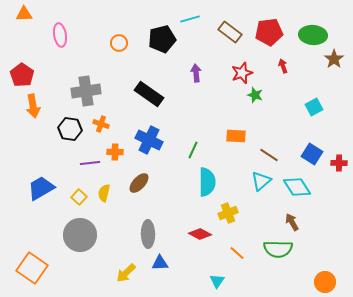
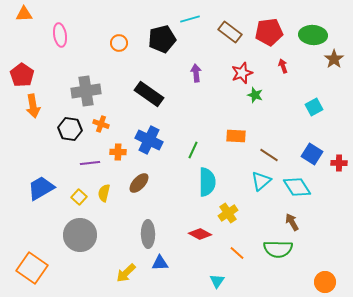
orange cross at (115, 152): moved 3 px right
yellow cross at (228, 213): rotated 12 degrees counterclockwise
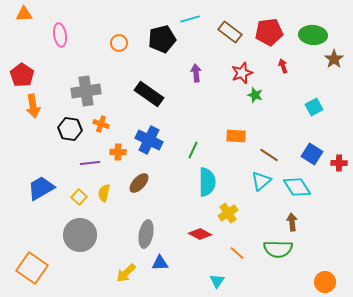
brown arrow at (292, 222): rotated 24 degrees clockwise
gray ellipse at (148, 234): moved 2 px left; rotated 12 degrees clockwise
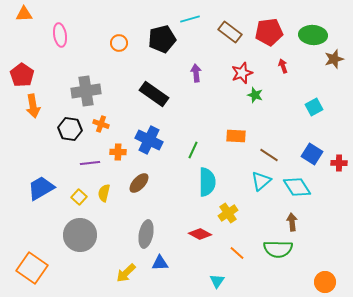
brown star at (334, 59): rotated 18 degrees clockwise
black rectangle at (149, 94): moved 5 px right
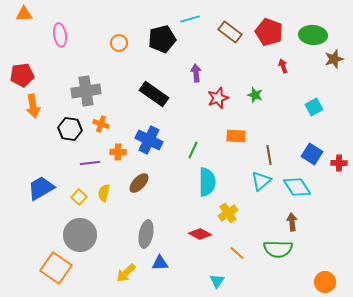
red pentagon at (269, 32): rotated 28 degrees clockwise
red star at (242, 73): moved 24 px left, 25 px down
red pentagon at (22, 75): rotated 30 degrees clockwise
brown line at (269, 155): rotated 48 degrees clockwise
orange square at (32, 268): moved 24 px right
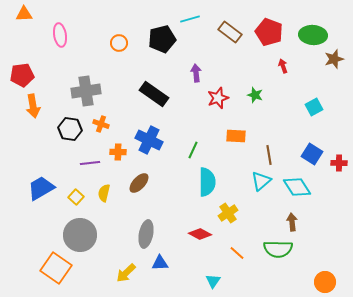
yellow square at (79, 197): moved 3 px left
cyan triangle at (217, 281): moved 4 px left
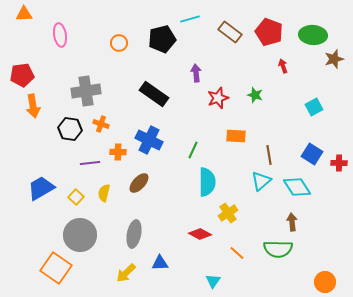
gray ellipse at (146, 234): moved 12 px left
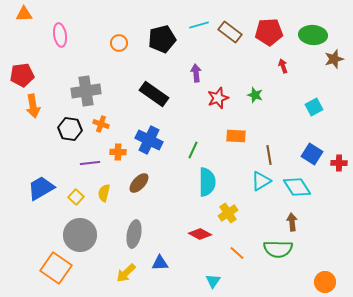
cyan line at (190, 19): moved 9 px right, 6 px down
red pentagon at (269, 32): rotated 24 degrees counterclockwise
cyan triangle at (261, 181): rotated 10 degrees clockwise
